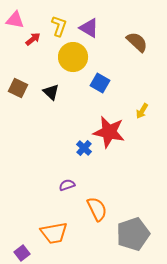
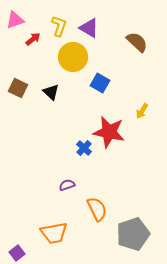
pink triangle: rotated 30 degrees counterclockwise
purple square: moved 5 px left
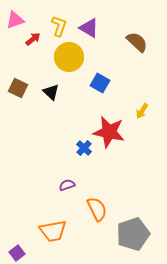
yellow circle: moved 4 px left
orange trapezoid: moved 1 px left, 2 px up
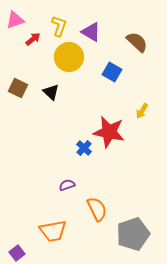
purple triangle: moved 2 px right, 4 px down
blue square: moved 12 px right, 11 px up
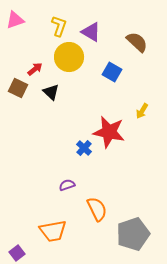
red arrow: moved 2 px right, 30 px down
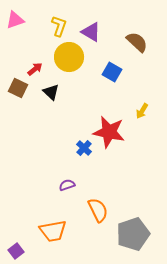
orange semicircle: moved 1 px right, 1 px down
purple square: moved 1 px left, 2 px up
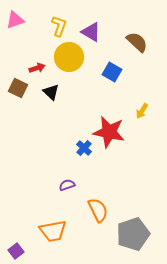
red arrow: moved 2 px right, 1 px up; rotated 21 degrees clockwise
